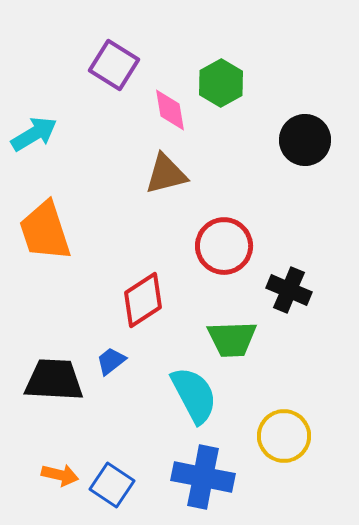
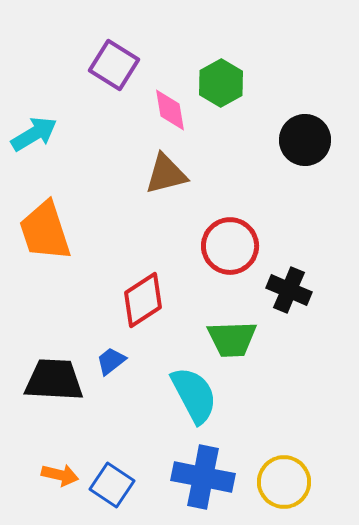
red circle: moved 6 px right
yellow circle: moved 46 px down
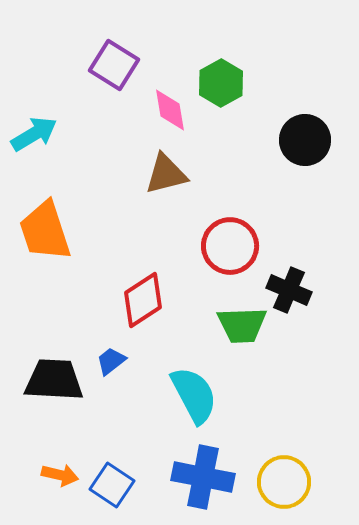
green trapezoid: moved 10 px right, 14 px up
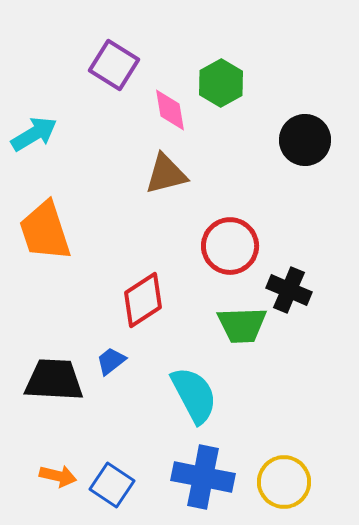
orange arrow: moved 2 px left, 1 px down
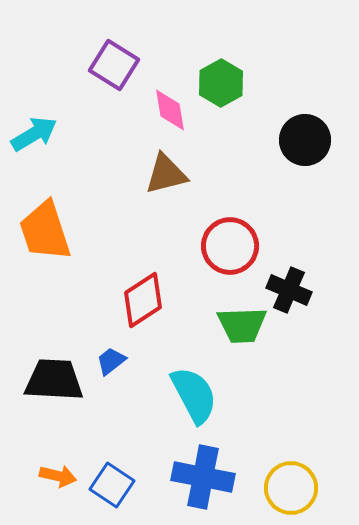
yellow circle: moved 7 px right, 6 px down
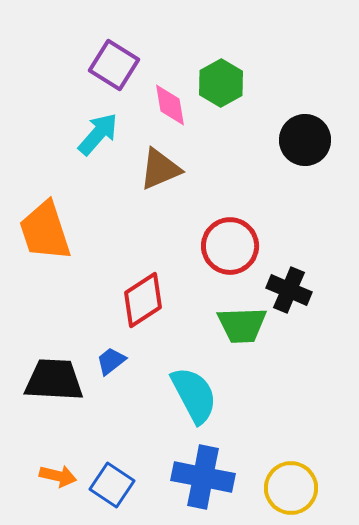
pink diamond: moved 5 px up
cyan arrow: moved 64 px right; rotated 18 degrees counterclockwise
brown triangle: moved 6 px left, 5 px up; rotated 9 degrees counterclockwise
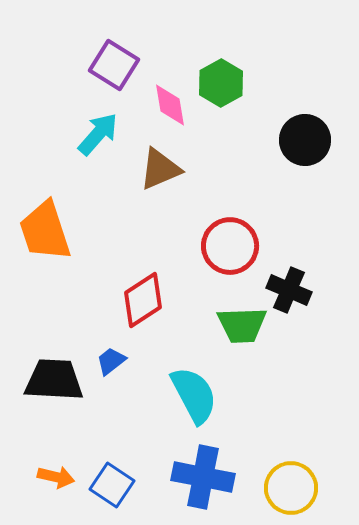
orange arrow: moved 2 px left, 1 px down
